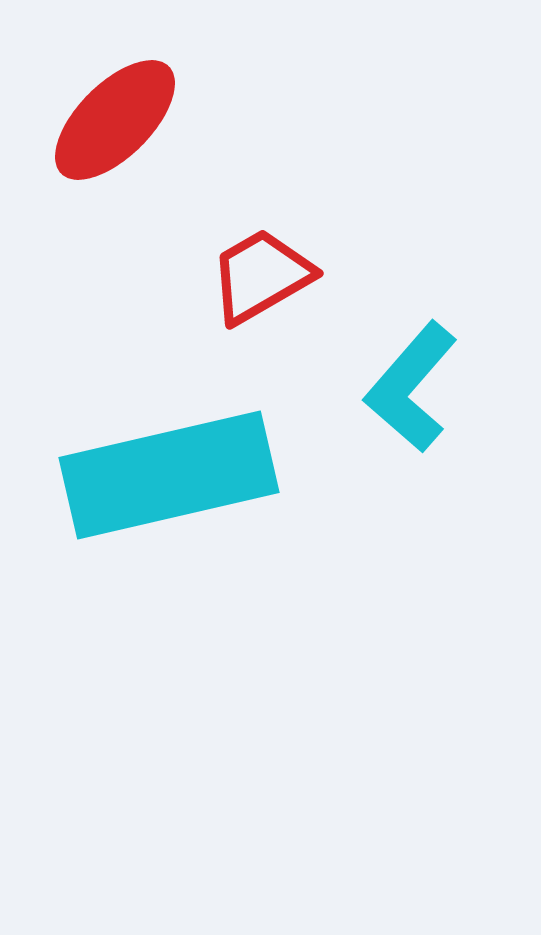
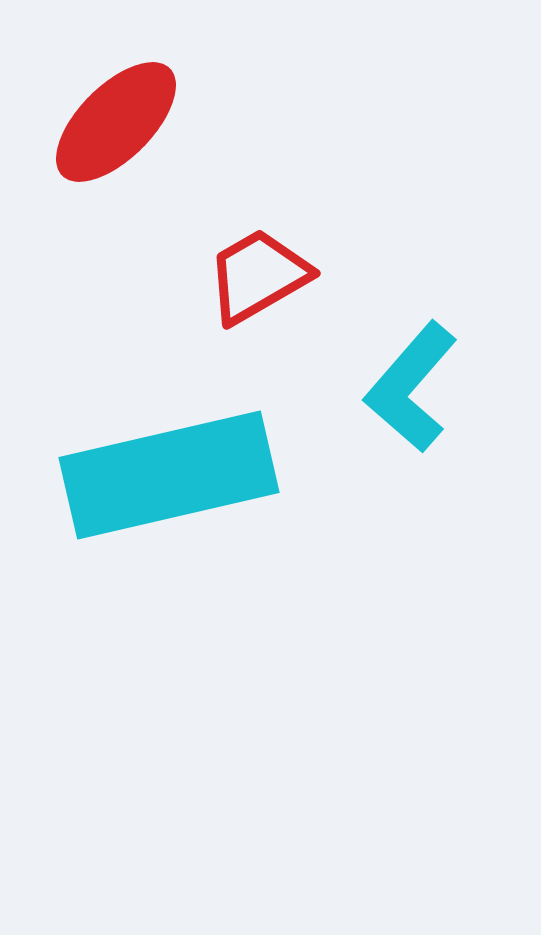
red ellipse: moved 1 px right, 2 px down
red trapezoid: moved 3 px left
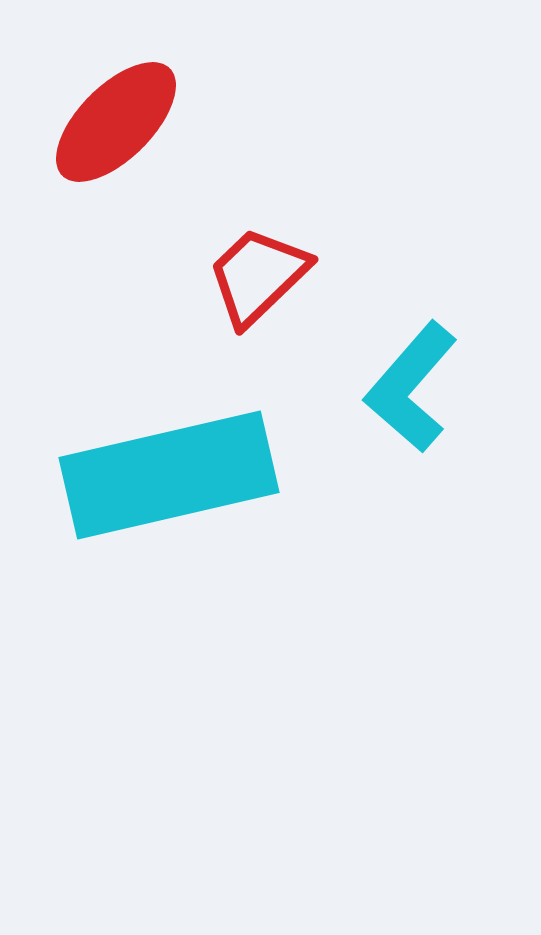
red trapezoid: rotated 14 degrees counterclockwise
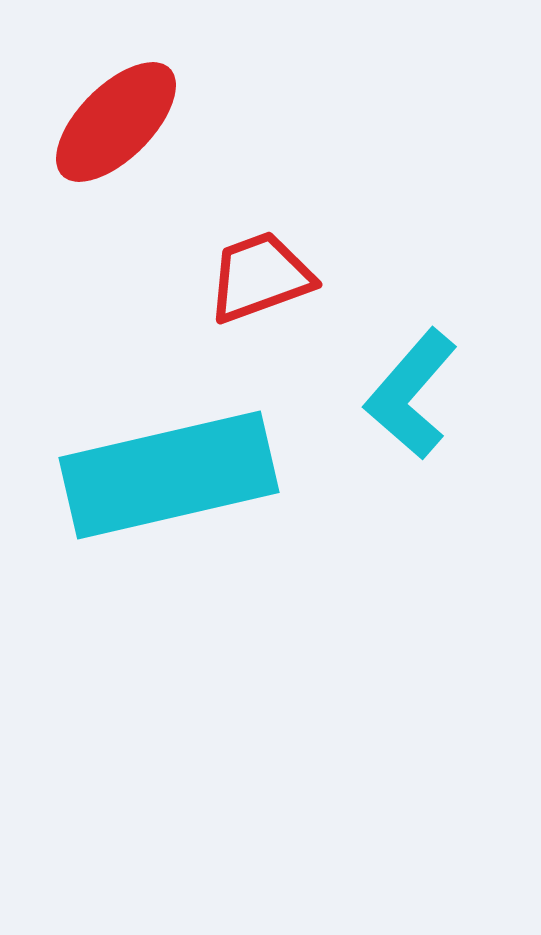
red trapezoid: moved 2 px right, 1 px down; rotated 24 degrees clockwise
cyan L-shape: moved 7 px down
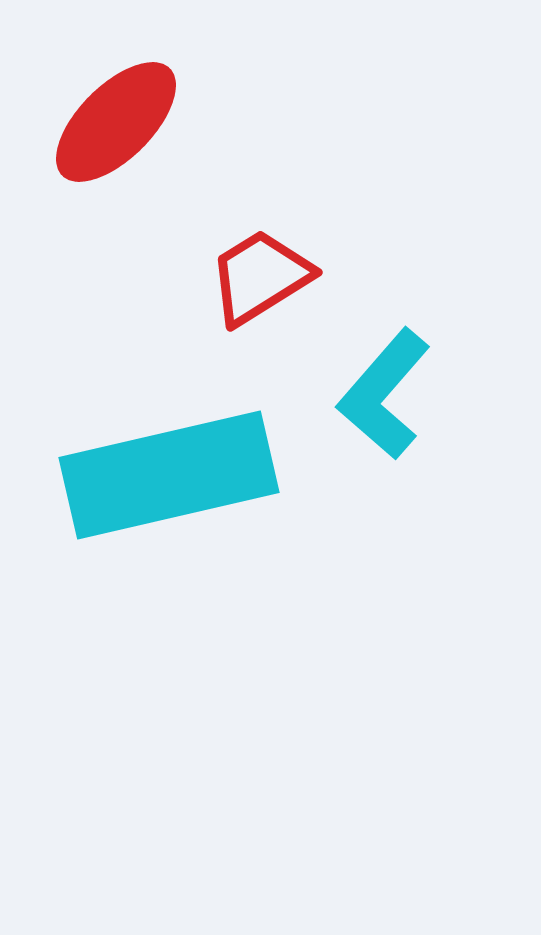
red trapezoid: rotated 12 degrees counterclockwise
cyan L-shape: moved 27 px left
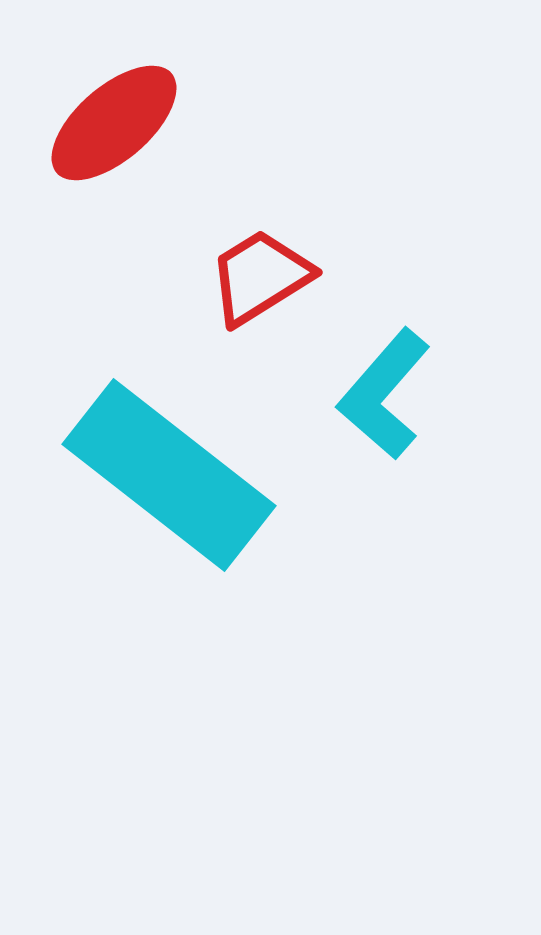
red ellipse: moved 2 px left, 1 px down; rotated 4 degrees clockwise
cyan rectangle: rotated 51 degrees clockwise
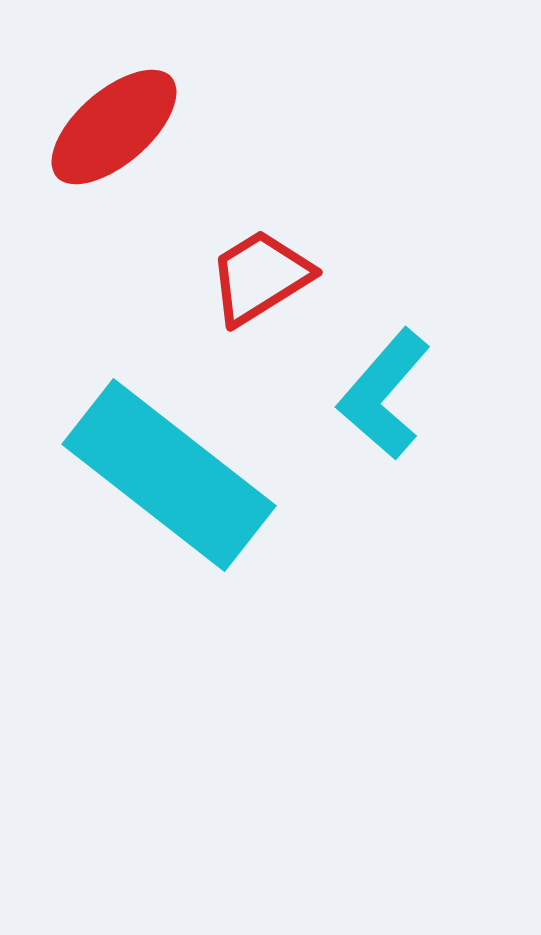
red ellipse: moved 4 px down
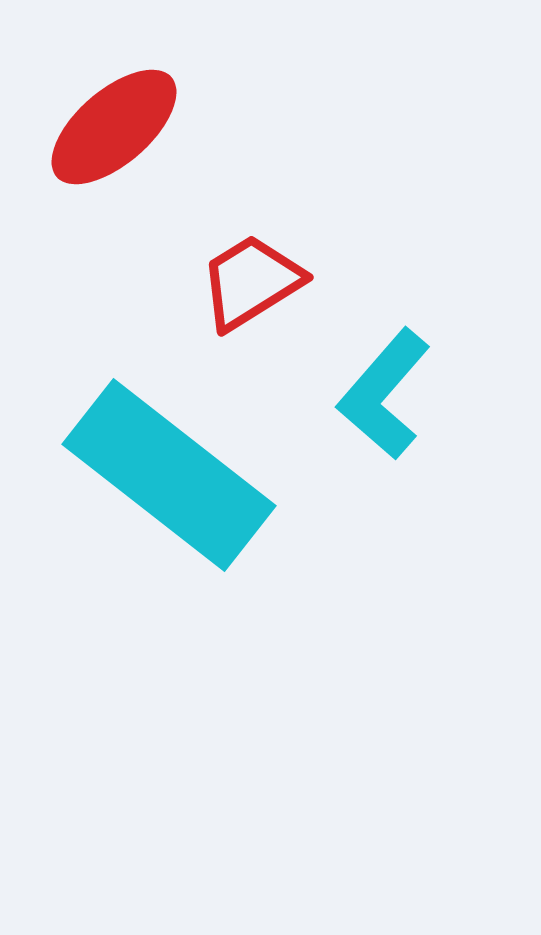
red trapezoid: moved 9 px left, 5 px down
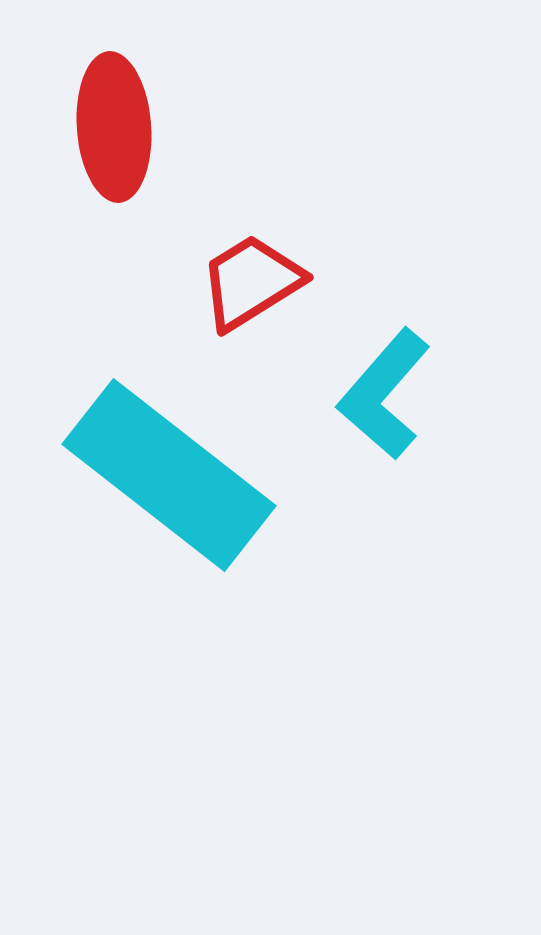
red ellipse: rotated 53 degrees counterclockwise
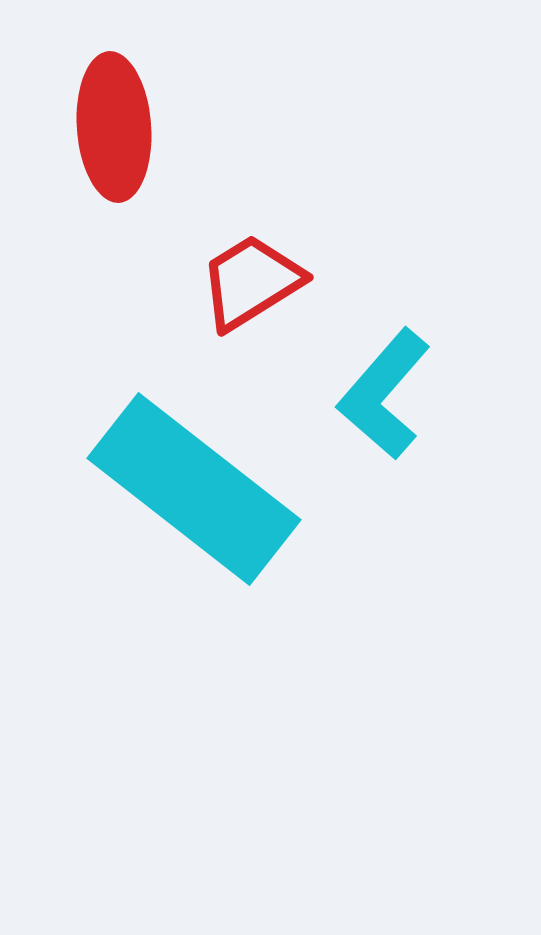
cyan rectangle: moved 25 px right, 14 px down
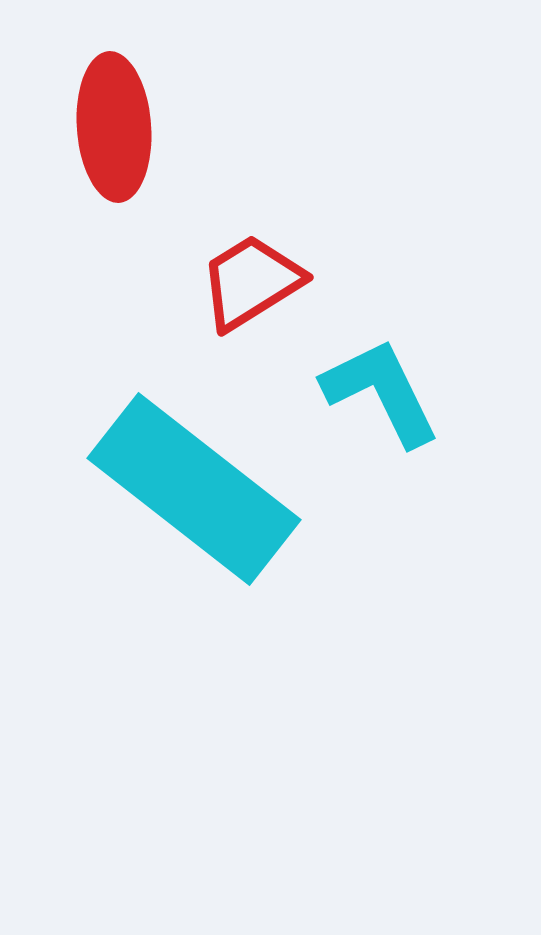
cyan L-shape: moved 3 px left, 2 px up; rotated 113 degrees clockwise
